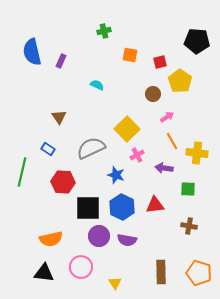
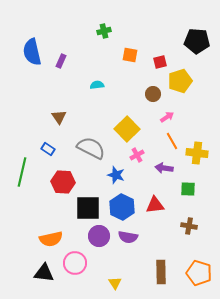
yellow pentagon: rotated 20 degrees clockwise
cyan semicircle: rotated 32 degrees counterclockwise
gray semicircle: rotated 52 degrees clockwise
purple semicircle: moved 1 px right, 3 px up
pink circle: moved 6 px left, 4 px up
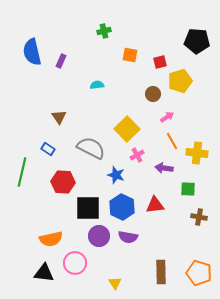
brown cross: moved 10 px right, 9 px up
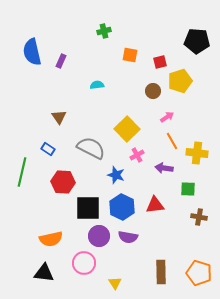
brown circle: moved 3 px up
pink circle: moved 9 px right
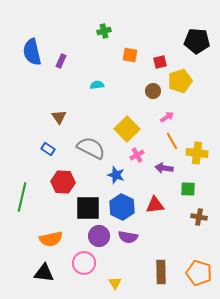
green line: moved 25 px down
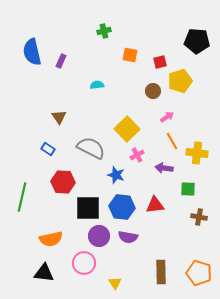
blue hexagon: rotated 20 degrees counterclockwise
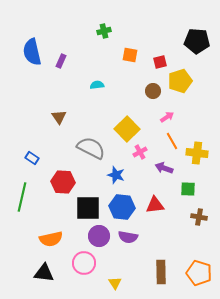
blue rectangle: moved 16 px left, 9 px down
pink cross: moved 3 px right, 3 px up
purple arrow: rotated 12 degrees clockwise
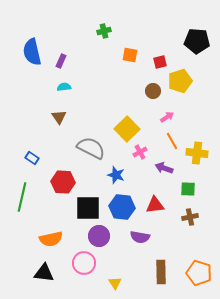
cyan semicircle: moved 33 px left, 2 px down
brown cross: moved 9 px left; rotated 21 degrees counterclockwise
purple semicircle: moved 12 px right
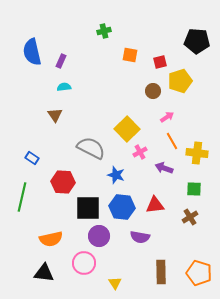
brown triangle: moved 4 px left, 2 px up
green square: moved 6 px right
brown cross: rotated 21 degrees counterclockwise
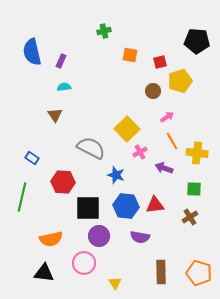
blue hexagon: moved 4 px right, 1 px up
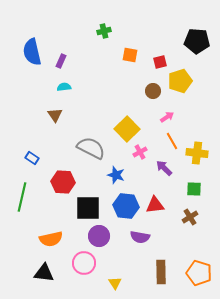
purple arrow: rotated 24 degrees clockwise
